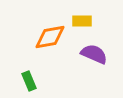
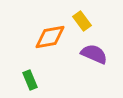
yellow rectangle: rotated 54 degrees clockwise
green rectangle: moved 1 px right, 1 px up
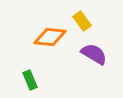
orange diamond: rotated 16 degrees clockwise
purple semicircle: rotated 8 degrees clockwise
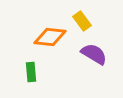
green rectangle: moved 1 px right, 8 px up; rotated 18 degrees clockwise
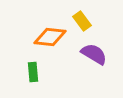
green rectangle: moved 2 px right
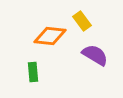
orange diamond: moved 1 px up
purple semicircle: moved 1 px right, 1 px down
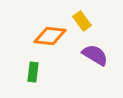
green rectangle: rotated 12 degrees clockwise
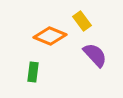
orange diamond: rotated 16 degrees clockwise
purple semicircle: rotated 16 degrees clockwise
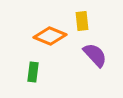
yellow rectangle: rotated 30 degrees clockwise
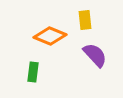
yellow rectangle: moved 3 px right, 1 px up
